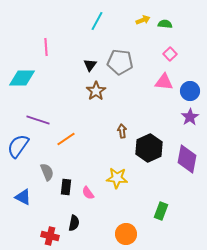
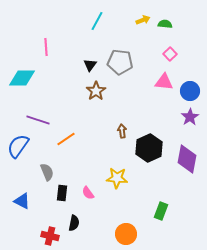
black rectangle: moved 4 px left, 6 px down
blue triangle: moved 1 px left, 4 px down
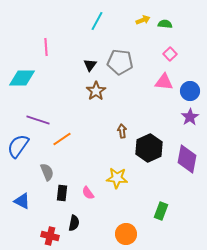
orange line: moved 4 px left
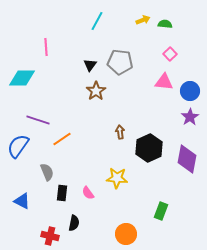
brown arrow: moved 2 px left, 1 px down
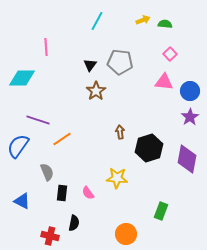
black hexagon: rotated 8 degrees clockwise
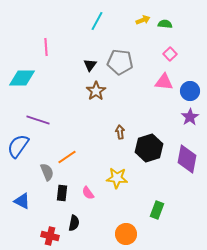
orange line: moved 5 px right, 18 px down
green rectangle: moved 4 px left, 1 px up
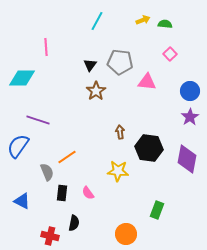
pink triangle: moved 17 px left
black hexagon: rotated 24 degrees clockwise
yellow star: moved 1 px right, 7 px up
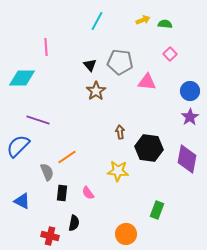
black triangle: rotated 16 degrees counterclockwise
blue semicircle: rotated 10 degrees clockwise
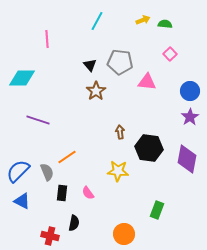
pink line: moved 1 px right, 8 px up
blue semicircle: moved 25 px down
orange circle: moved 2 px left
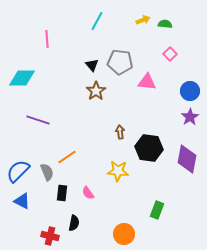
black triangle: moved 2 px right
